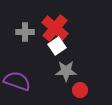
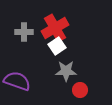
red cross: rotated 20 degrees clockwise
gray cross: moved 1 px left
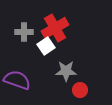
white square: moved 11 px left
purple semicircle: moved 1 px up
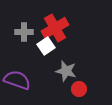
gray star: rotated 15 degrees clockwise
red circle: moved 1 px left, 1 px up
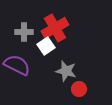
purple semicircle: moved 15 px up; rotated 8 degrees clockwise
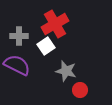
red cross: moved 4 px up
gray cross: moved 5 px left, 4 px down
red circle: moved 1 px right, 1 px down
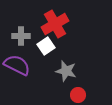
gray cross: moved 2 px right
red circle: moved 2 px left, 5 px down
